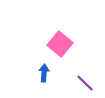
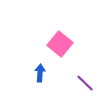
blue arrow: moved 4 px left
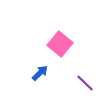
blue arrow: rotated 42 degrees clockwise
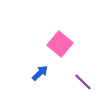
purple line: moved 2 px left, 1 px up
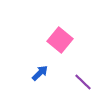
pink square: moved 4 px up
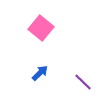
pink square: moved 19 px left, 12 px up
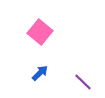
pink square: moved 1 px left, 4 px down
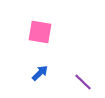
pink square: rotated 30 degrees counterclockwise
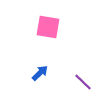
pink square: moved 8 px right, 5 px up
